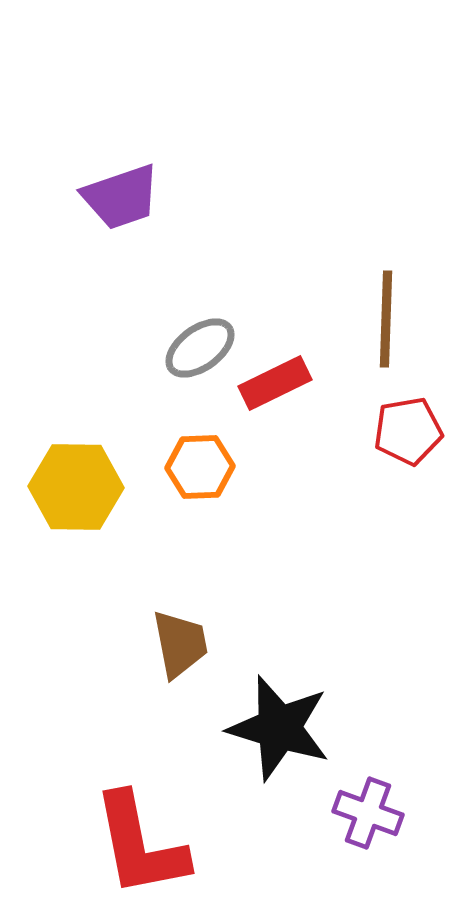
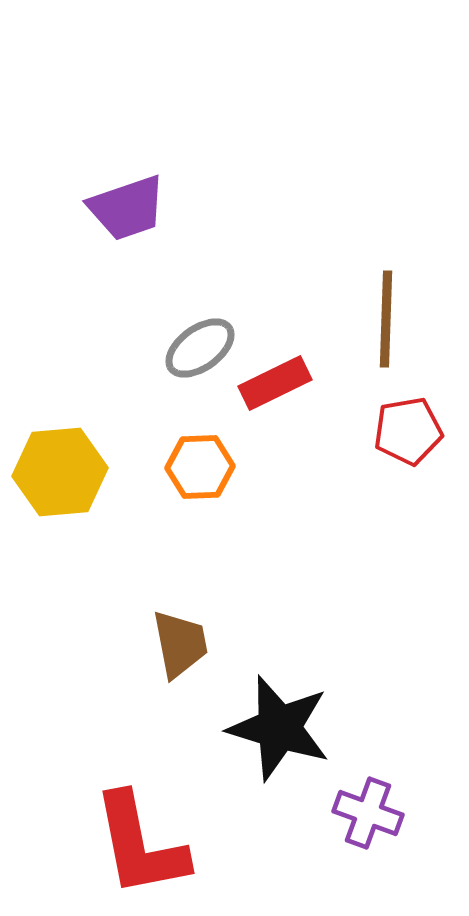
purple trapezoid: moved 6 px right, 11 px down
yellow hexagon: moved 16 px left, 15 px up; rotated 6 degrees counterclockwise
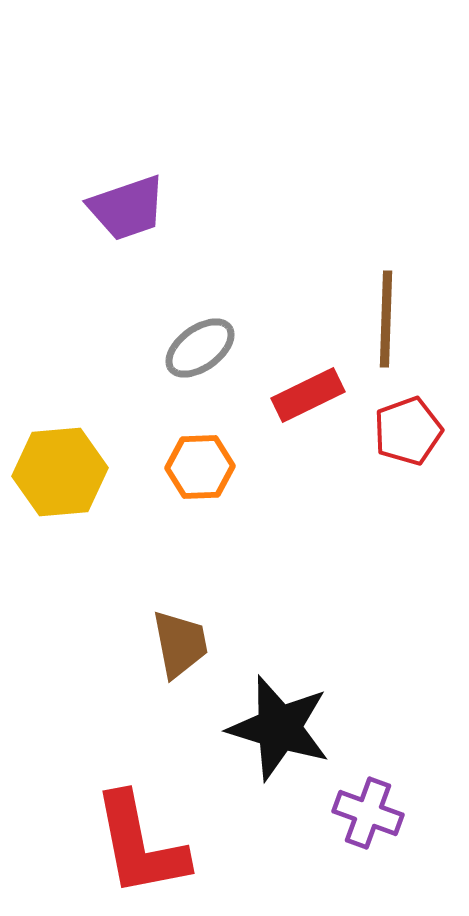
red rectangle: moved 33 px right, 12 px down
red pentagon: rotated 10 degrees counterclockwise
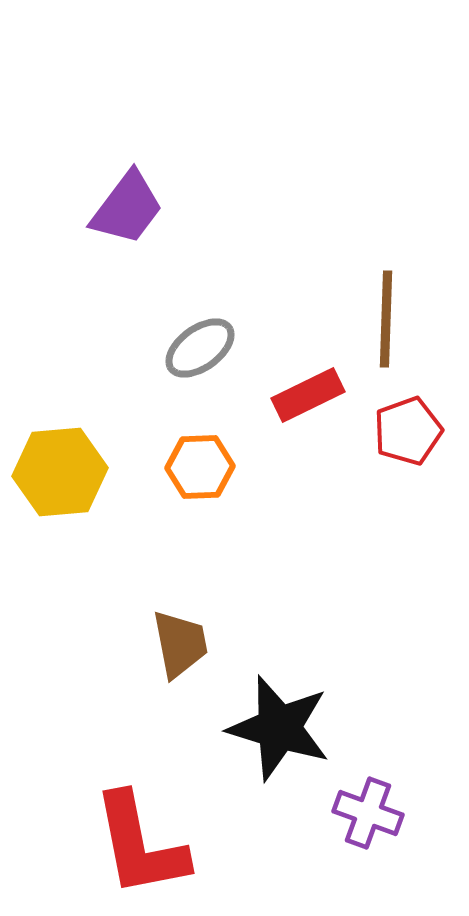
purple trapezoid: rotated 34 degrees counterclockwise
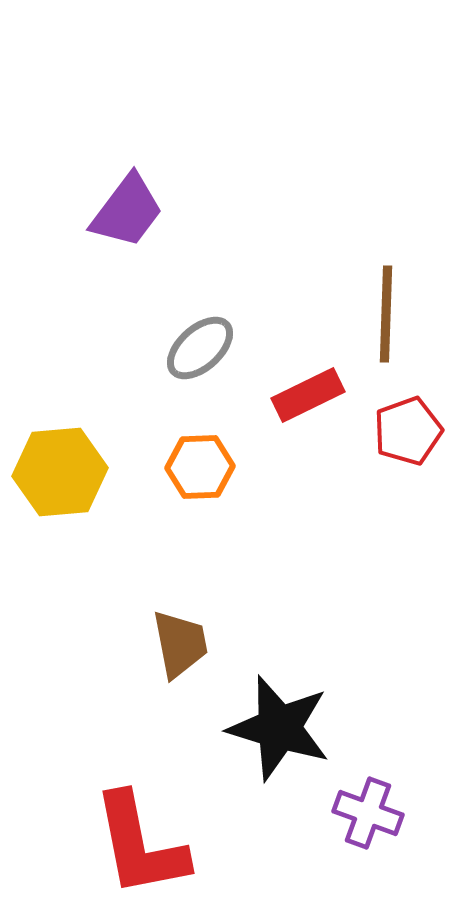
purple trapezoid: moved 3 px down
brown line: moved 5 px up
gray ellipse: rotated 6 degrees counterclockwise
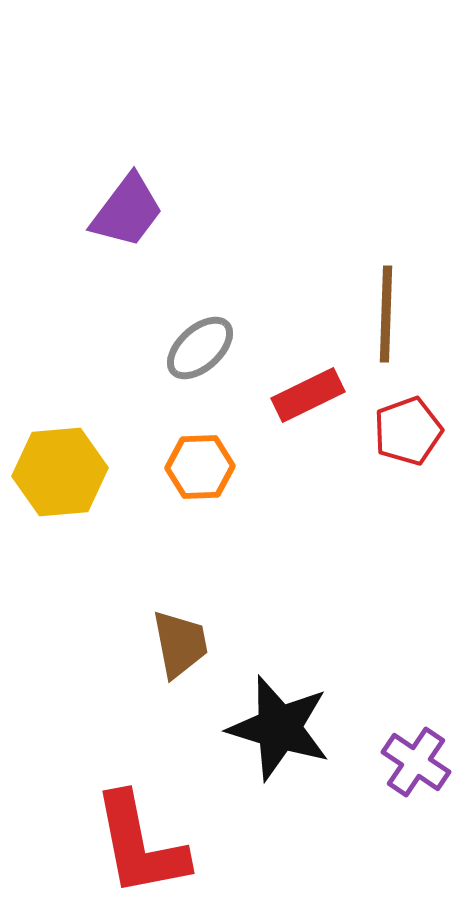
purple cross: moved 48 px right, 51 px up; rotated 14 degrees clockwise
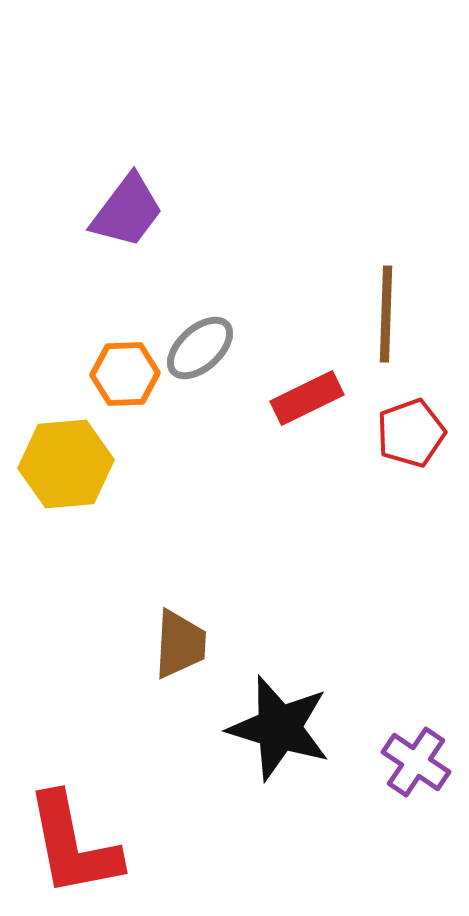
red rectangle: moved 1 px left, 3 px down
red pentagon: moved 3 px right, 2 px down
orange hexagon: moved 75 px left, 93 px up
yellow hexagon: moved 6 px right, 8 px up
brown trapezoid: rotated 14 degrees clockwise
red L-shape: moved 67 px left
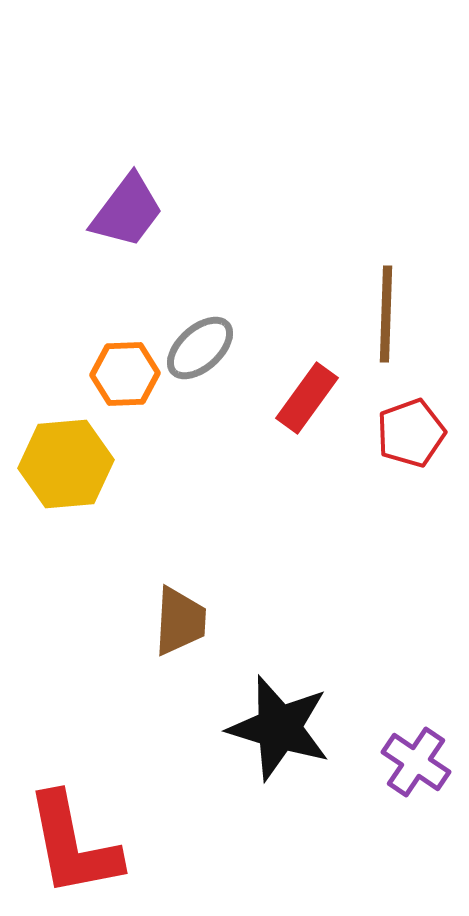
red rectangle: rotated 28 degrees counterclockwise
brown trapezoid: moved 23 px up
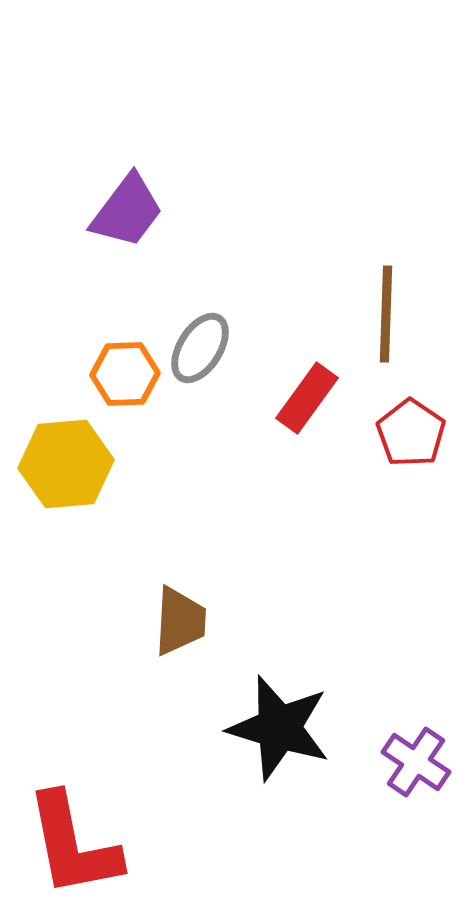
gray ellipse: rotated 16 degrees counterclockwise
red pentagon: rotated 18 degrees counterclockwise
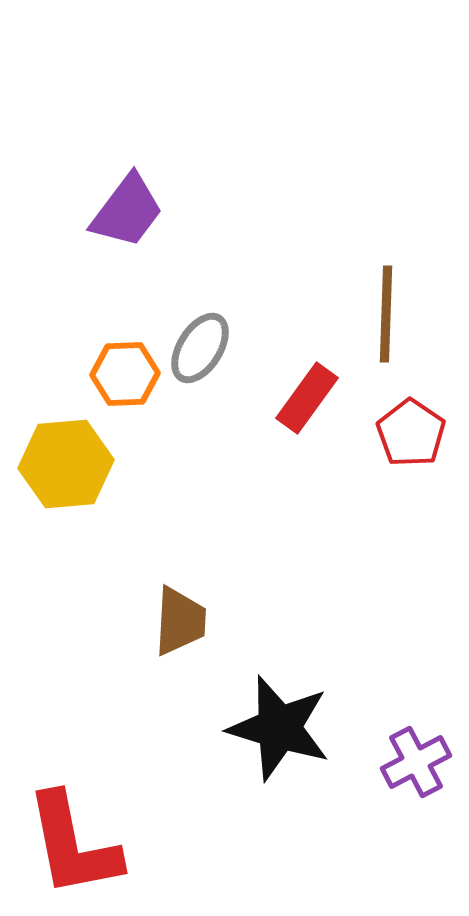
purple cross: rotated 28 degrees clockwise
